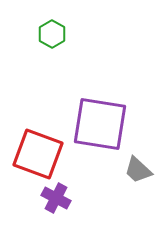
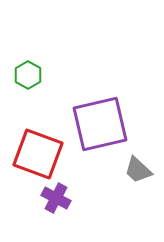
green hexagon: moved 24 px left, 41 px down
purple square: rotated 22 degrees counterclockwise
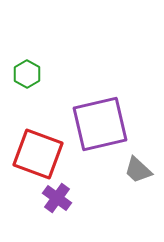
green hexagon: moved 1 px left, 1 px up
purple cross: moved 1 px right; rotated 8 degrees clockwise
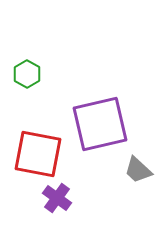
red square: rotated 9 degrees counterclockwise
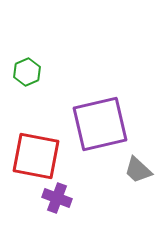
green hexagon: moved 2 px up; rotated 8 degrees clockwise
red square: moved 2 px left, 2 px down
purple cross: rotated 16 degrees counterclockwise
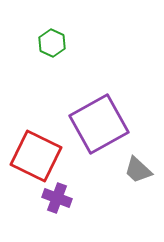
green hexagon: moved 25 px right, 29 px up; rotated 12 degrees counterclockwise
purple square: moved 1 px left; rotated 16 degrees counterclockwise
red square: rotated 15 degrees clockwise
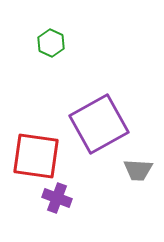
green hexagon: moved 1 px left
red square: rotated 18 degrees counterclockwise
gray trapezoid: rotated 40 degrees counterclockwise
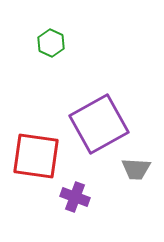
gray trapezoid: moved 2 px left, 1 px up
purple cross: moved 18 px right, 1 px up
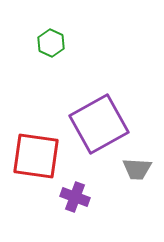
gray trapezoid: moved 1 px right
